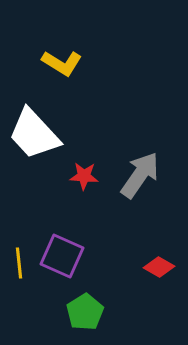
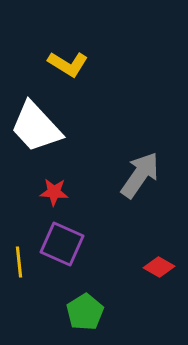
yellow L-shape: moved 6 px right, 1 px down
white trapezoid: moved 2 px right, 7 px up
red star: moved 30 px left, 16 px down
purple square: moved 12 px up
yellow line: moved 1 px up
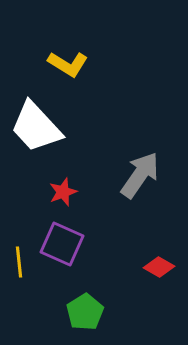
red star: moved 9 px right; rotated 24 degrees counterclockwise
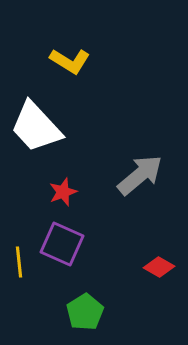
yellow L-shape: moved 2 px right, 3 px up
gray arrow: rotated 15 degrees clockwise
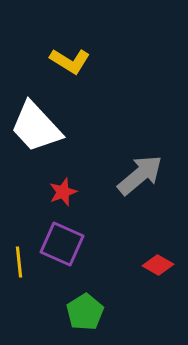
red diamond: moved 1 px left, 2 px up
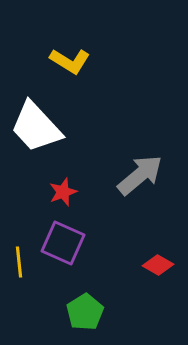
purple square: moved 1 px right, 1 px up
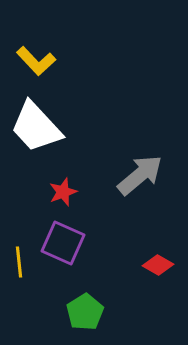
yellow L-shape: moved 34 px left; rotated 15 degrees clockwise
